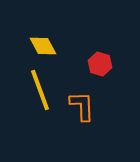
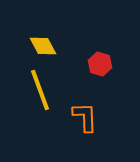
orange L-shape: moved 3 px right, 11 px down
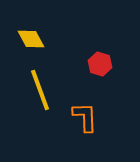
yellow diamond: moved 12 px left, 7 px up
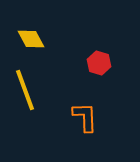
red hexagon: moved 1 px left, 1 px up
yellow line: moved 15 px left
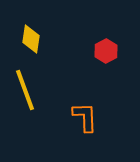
yellow diamond: rotated 36 degrees clockwise
red hexagon: moved 7 px right, 12 px up; rotated 15 degrees clockwise
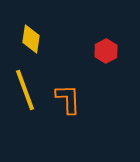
orange L-shape: moved 17 px left, 18 px up
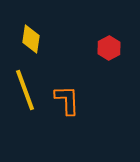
red hexagon: moved 3 px right, 3 px up
orange L-shape: moved 1 px left, 1 px down
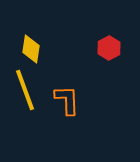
yellow diamond: moved 10 px down
